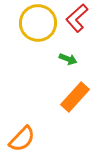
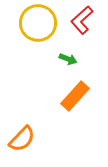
red L-shape: moved 5 px right, 2 px down
orange rectangle: moved 1 px up
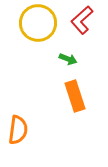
orange rectangle: rotated 60 degrees counterclockwise
orange semicircle: moved 4 px left, 9 px up; rotated 36 degrees counterclockwise
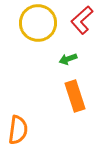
green arrow: rotated 138 degrees clockwise
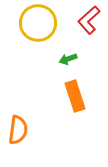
red L-shape: moved 7 px right
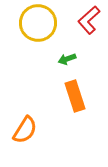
green arrow: moved 1 px left
orange semicircle: moved 7 px right; rotated 24 degrees clockwise
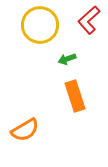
yellow circle: moved 2 px right, 2 px down
orange semicircle: rotated 28 degrees clockwise
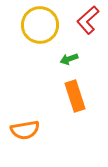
red L-shape: moved 1 px left
green arrow: moved 2 px right
orange semicircle: rotated 20 degrees clockwise
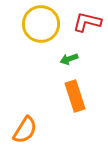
red L-shape: moved 1 px left, 2 px down; rotated 56 degrees clockwise
yellow circle: moved 1 px right, 1 px up
orange semicircle: rotated 48 degrees counterclockwise
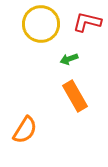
orange rectangle: rotated 12 degrees counterclockwise
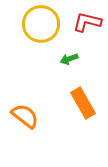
orange rectangle: moved 8 px right, 7 px down
orange semicircle: moved 14 px up; rotated 84 degrees counterclockwise
